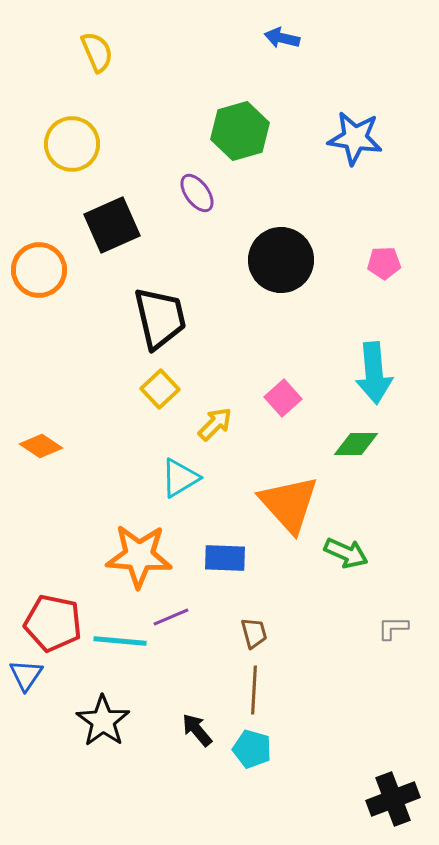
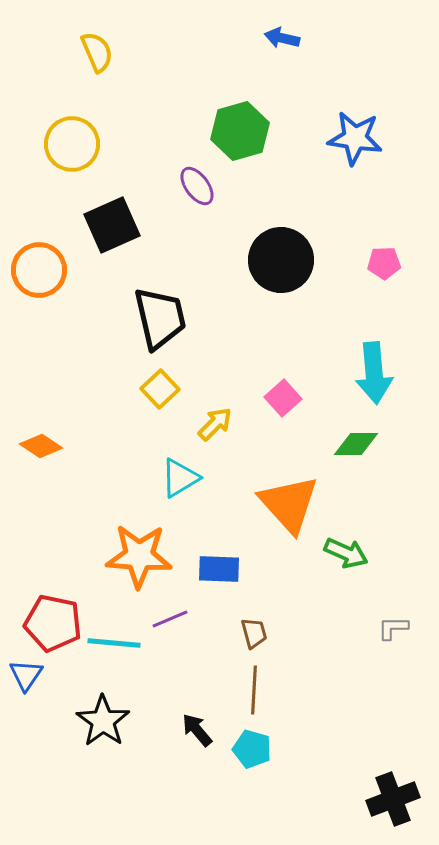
purple ellipse: moved 7 px up
blue rectangle: moved 6 px left, 11 px down
purple line: moved 1 px left, 2 px down
cyan line: moved 6 px left, 2 px down
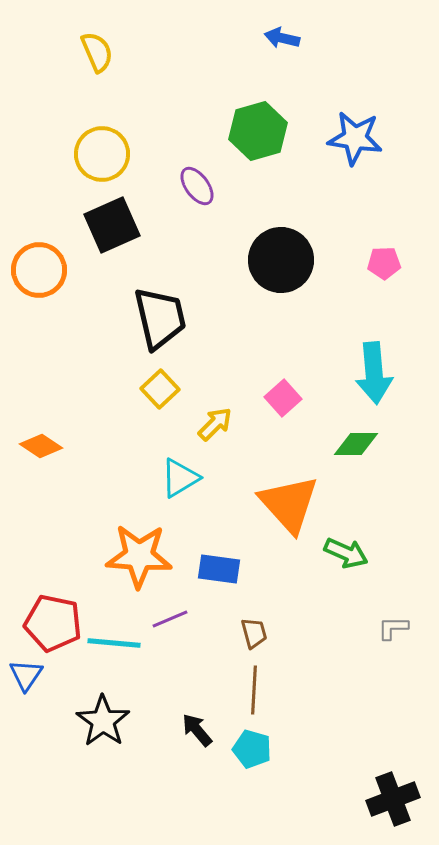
green hexagon: moved 18 px right
yellow circle: moved 30 px right, 10 px down
blue rectangle: rotated 6 degrees clockwise
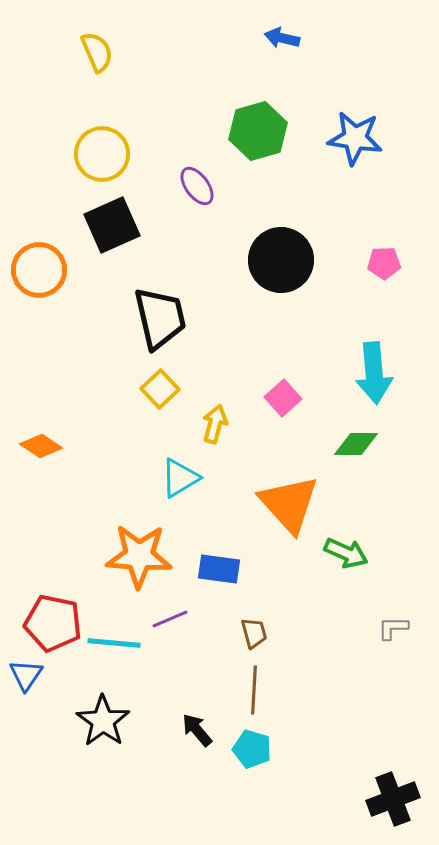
yellow arrow: rotated 30 degrees counterclockwise
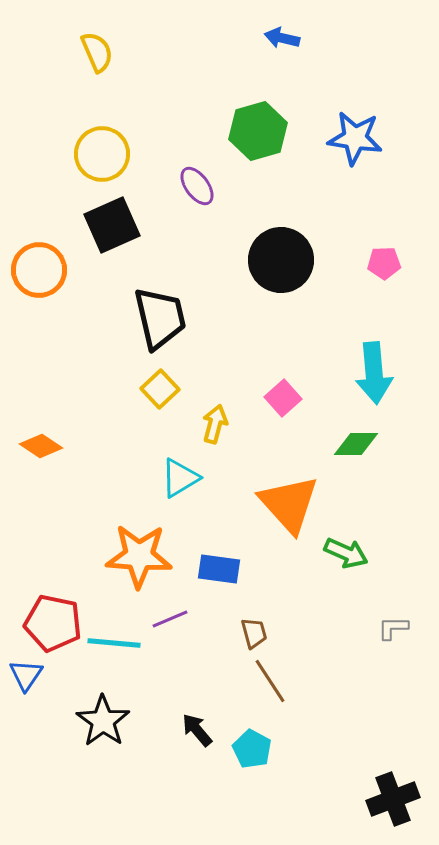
brown line: moved 16 px right, 9 px up; rotated 36 degrees counterclockwise
cyan pentagon: rotated 12 degrees clockwise
